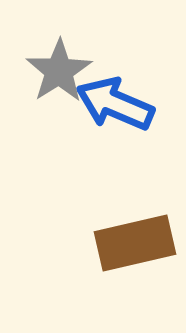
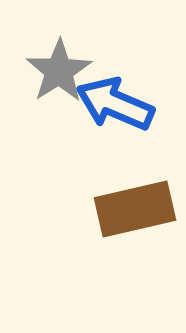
brown rectangle: moved 34 px up
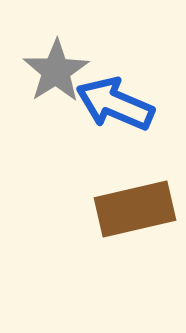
gray star: moved 3 px left
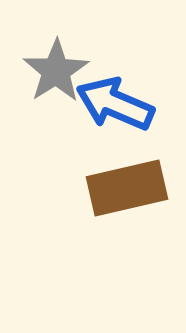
brown rectangle: moved 8 px left, 21 px up
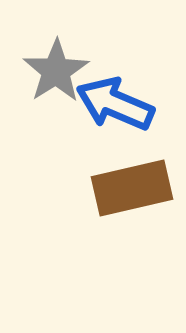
brown rectangle: moved 5 px right
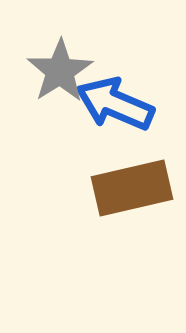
gray star: moved 4 px right
